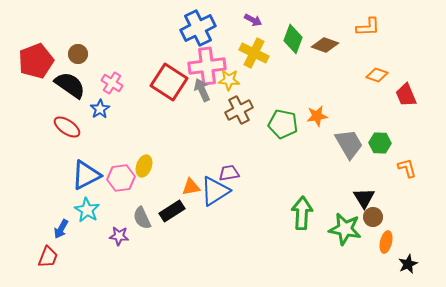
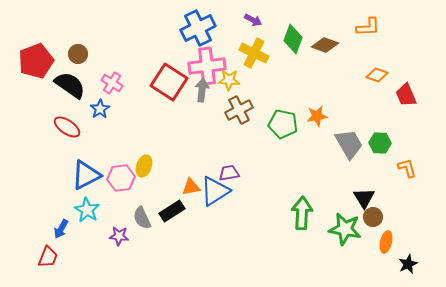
gray arrow at (202, 90): rotated 30 degrees clockwise
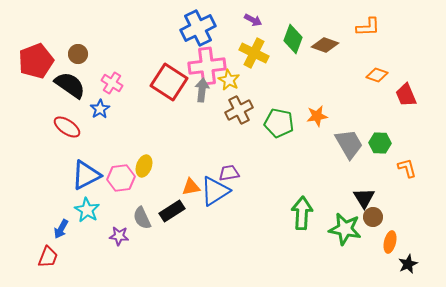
yellow star at (229, 80): rotated 25 degrees clockwise
green pentagon at (283, 124): moved 4 px left, 1 px up
orange ellipse at (386, 242): moved 4 px right
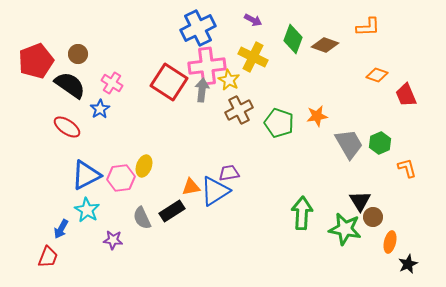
yellow cross at (254, 53): moved 1 px left, 4 px down
green pentagon at (279, 123): rotated 8 degrees clockwise
green hexagon at (380, 143): rotated 25 degrees counterclockwise
black triangle at (364, 198): moved 4 px left, 3 px down
purple star at (119, 236): moved 6 px left, 4 px down
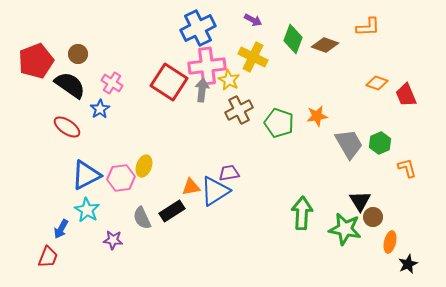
orange diamond at (377, 75): moved 8 px down
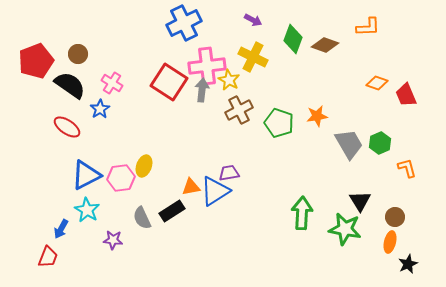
blue cross at (198, 28): moved 14 px left, 5 px up
brown circle at (373, 217): moved 22 px right
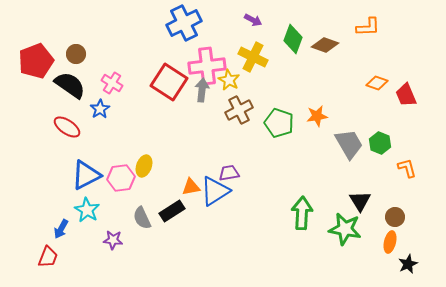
brown circle at (78, 54): moved 2 px left
green hexagon at (380, 143): rotated 15 degrees counterclockwise
